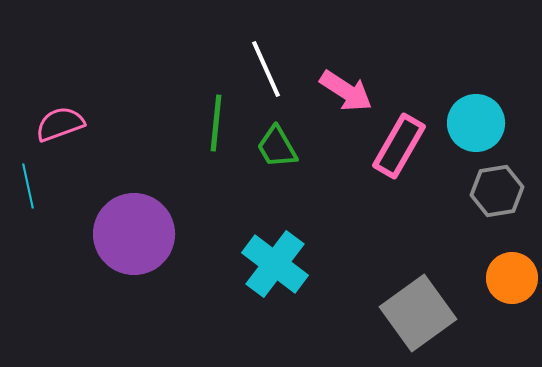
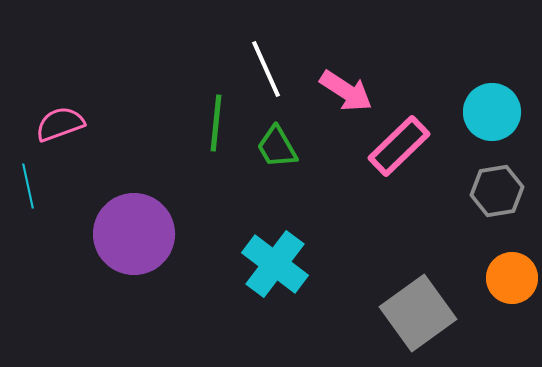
cyan circle: moved 16 px right, 11 px up
pink rectangle: rotated 16 degrees clockwise
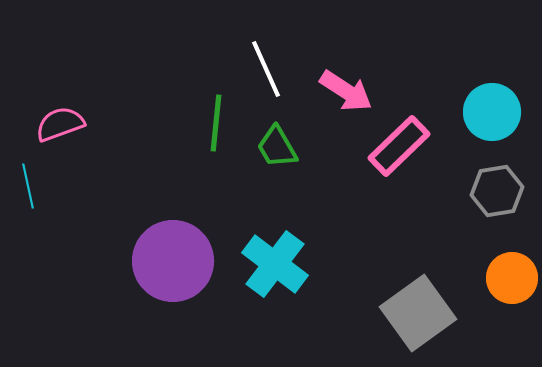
purple circle: moved 39 px right, 27 px down
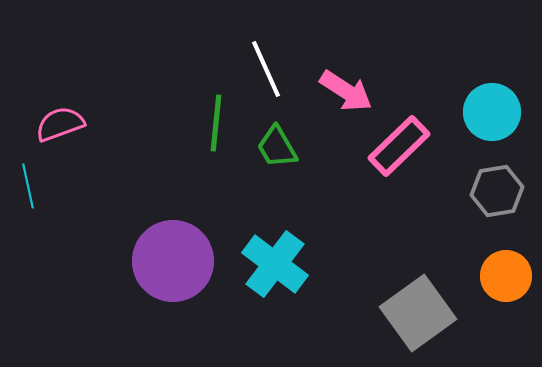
orange circle: moved 6 px left, 2 px up
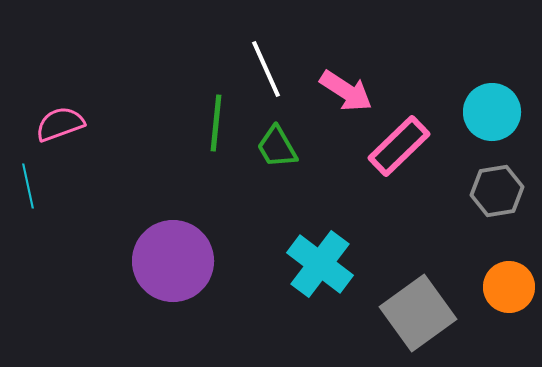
cyan cross: moved 45 px right
orange circle: moved 3 px right, 11 px down
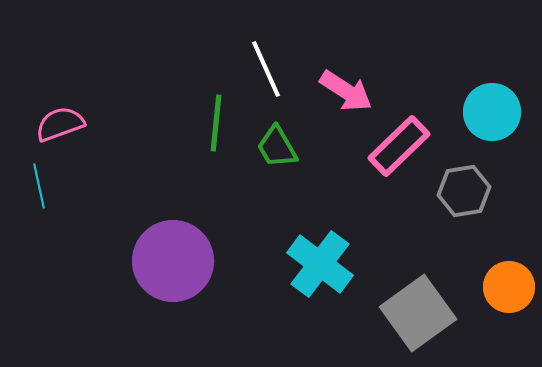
cyan line: moved 11 px right
gray hexagon: moved 33 px left
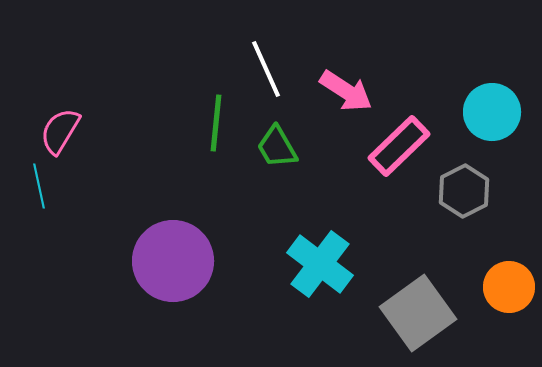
pink semicircle: moved 7 px down; rotated 39 degrees counterclockwise
gray hexagon: rotated 18 degrees counterclockwise
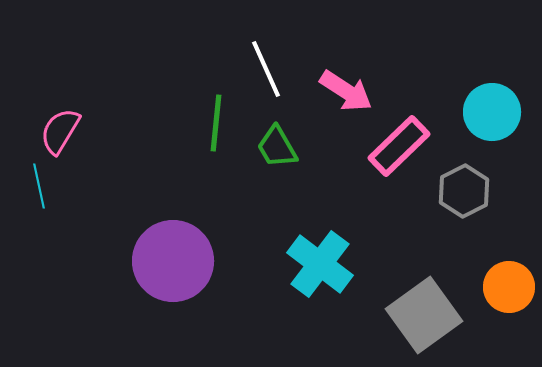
gray square: moved 6 px right, 2 px down
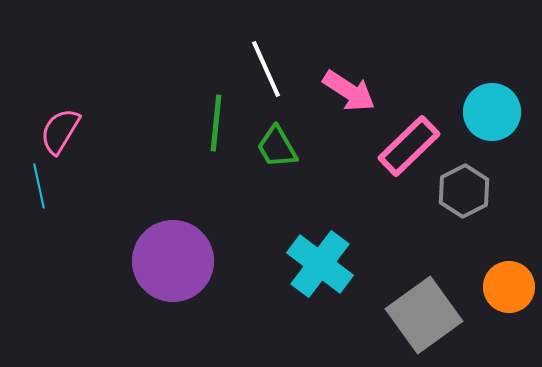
pink arrow: moved 3 px right
pink rectangle: moved 10 px right
